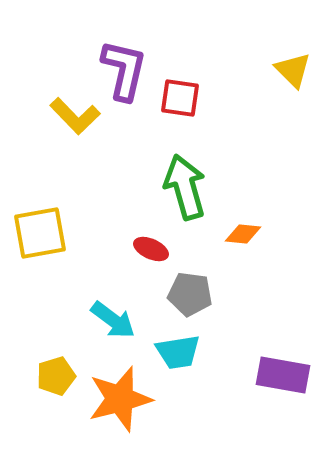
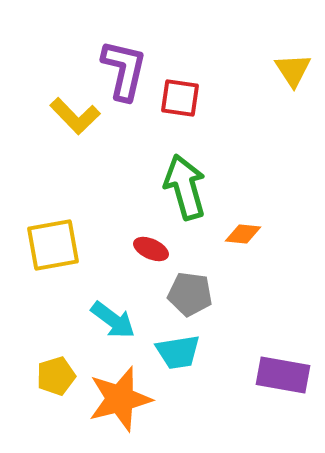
yellow triangle: rotated 12 degrees clockwise
yellow square: moved 13 px right, 12 px down
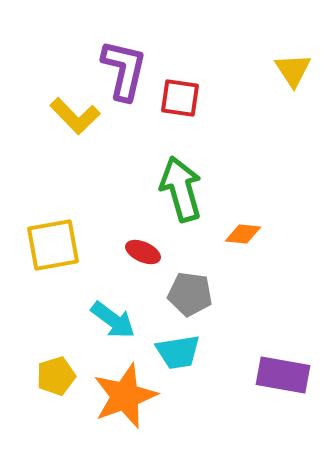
green arrow: moved 4 px left, 2 px down
red ellipse: moved 8 px left, 3 px down
orange star: moved 5 px right, 3 px up; rotated 6 degrees counterclockwise
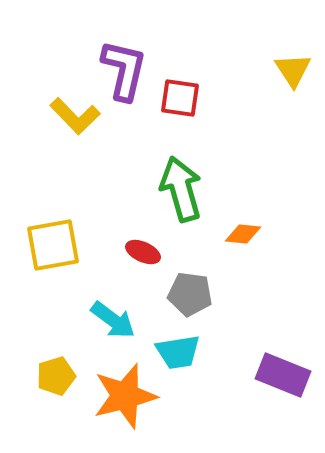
purple rectangle: rotated 12 degrees clockwise
orange star: rotated 6 degrees clockwise
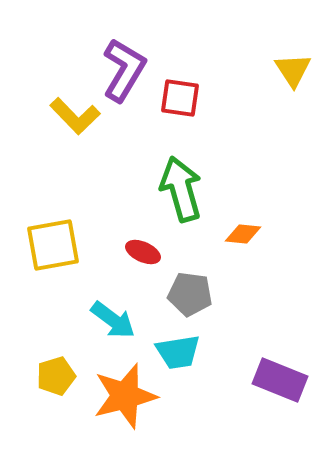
purple L-shape: rotated 18 degrees clockwise
purple rectangle: moved 3 px left, 5 px down
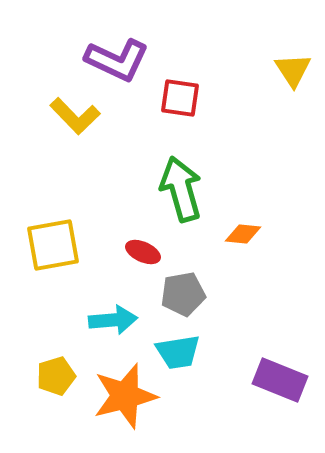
purple L-shape: moved 7 px left, 10 px up; rotated 84 degrees clockwise
gray pentagon: moved 7 px left; rotated 18 degrees counterclockwise
cyan arrow: rotated 42 degrees counterclockwise
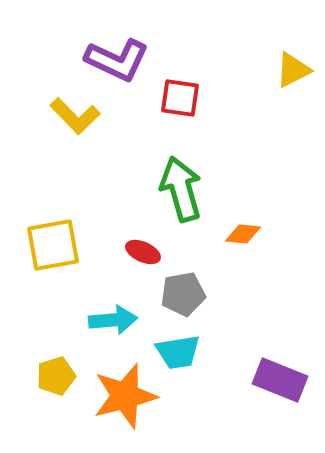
yellow triangle: rotated 36 degrees clockwise
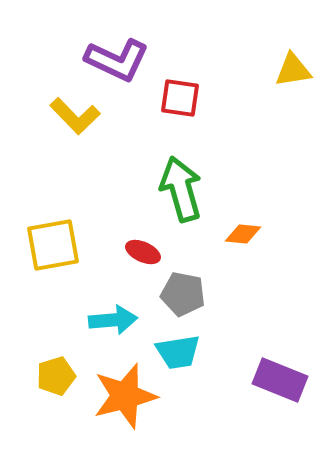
yellow triangle: rotated 18 degrees clockwise
gray pentagon: rotated 21 degrees clockwise
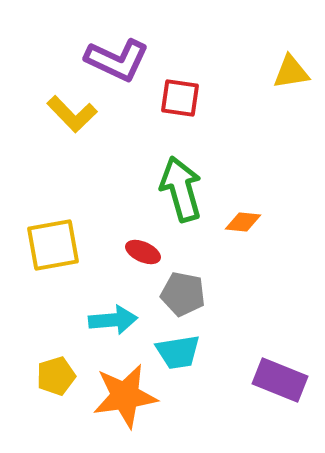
yellow triangle: moved 2 px left, 2 px down
yellow L-shape: moved 3 px left, 2 px up
orange diamond: moved 12 px up
orange star: rotated 6 degrees clockwise
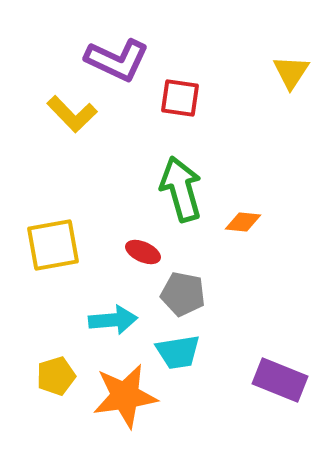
yellow triangle: rotated 48 degrees counterclockwise
